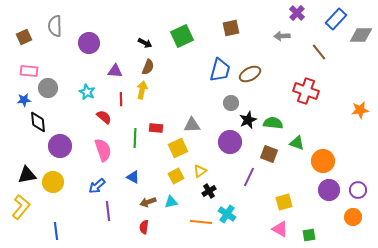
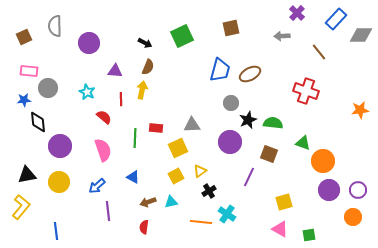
green triangle at (297, 143): moved 6 px right
yellow circle at (53, 182): moved 6 px right
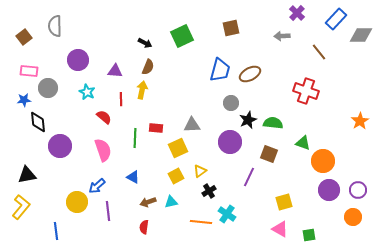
brown square at (24, 37): rotated 14 degrees counterclockwise
purple circle at (89, 43): moved 11 px left, 17 px down
orange star at (360, 110): moved 11 px down; rotated 24 degrees counterclockwise
yellow circle at (59, 182): moved 18 px right, 20 px down
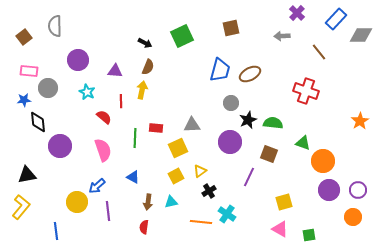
red line at (121, 99): moved 2 px down
brown arrow at (148, 202): rotated 63 degrees counterclockwise
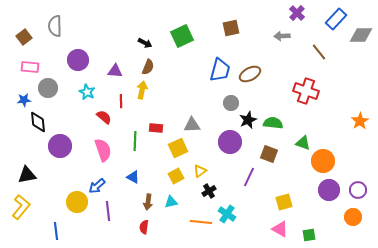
pink rectangle at (29, 71): moved 1 px right, 4 px up
green line at (135, 138): moved 3 px down
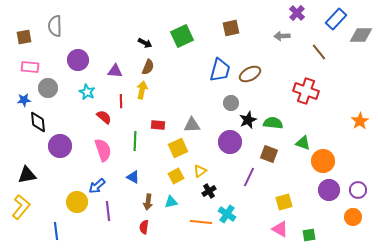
brown square at (24, 37): rotated 28 degrees clockwise
red rectangle at (156, 128): moved 2 px right, 3 px up
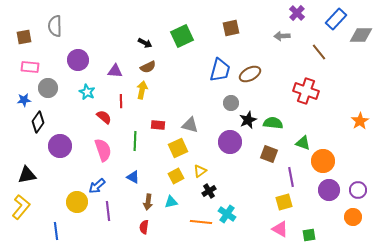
brown semicircle at (148, 67): rotated 42 degrees clockwise
black diamond at (38, 122): rotated 40 degrees clockwise
gray triangle at (192, 125): moved 2 px left; rotated 18 degrees clockwise
purple line at (249, 177): moved 42 px right; rotated 36 degrees counterclockwise
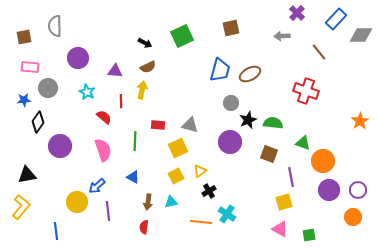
purple circle at (78, 60): moved 2 px up
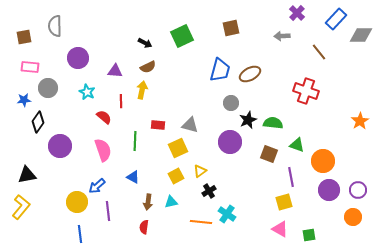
green triangle at (303, 143): moved 6 px left, 2 px down
blue line at (56, 231): moved 24 px right, 3 px down
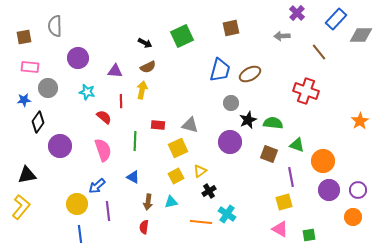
cyan star at (87, 92): rotated 14 degrees counterclockwise
yellow circle at (77, 202): moved 2 px down
